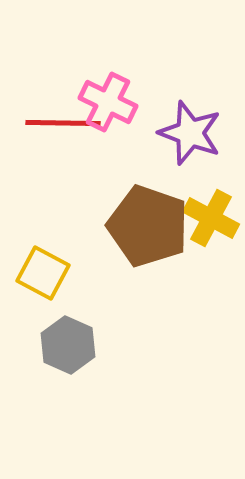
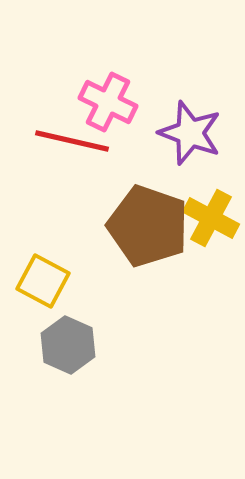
red line: moved 9 px right, 18 px down; rotated 12 degrees clockwise
yellow square: moved 8 px down
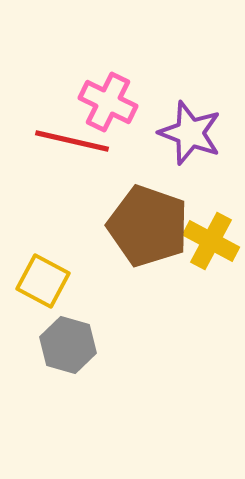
yellow cross: moved 23 px down
gray hexagon: rotated 8 degrees counterclockwise
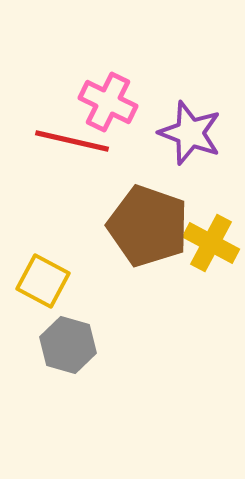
yellow cross: moved 2 px down
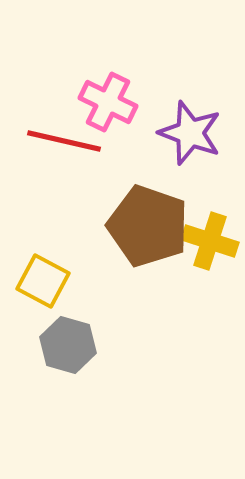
red line: moved 8 px left
yellow cross: moved 1 px left, 2 px up; rotated 10 degrees counterclockwise
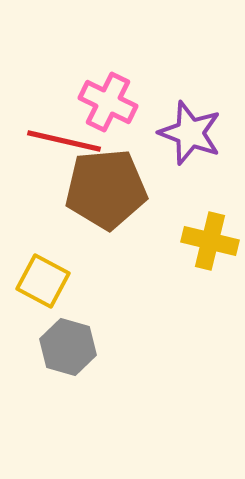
brown pentagon: moved 42 px left, 37 px up; rotated 24 degrees counterclockwise
yellow cross: rotated 4 degrees counterclockwise
gray hexagon: moved 2 px down
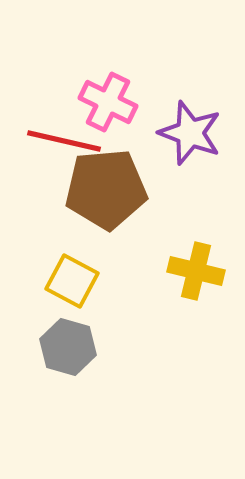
yellow cross: moved 14 px left, 30 px down
yellow square: moved 29 px right
